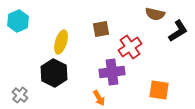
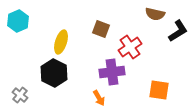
brown square: rotated 30 degrees clockwise
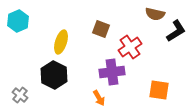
black L-shape: moved 2 px left
black hexagon: moved 2 px down
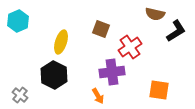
orange arrow: moved 1 px left, 2 px up
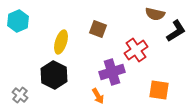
brown square: moved 3 px left
red cross: moved 6 px right, 3 px down
purple cross: rotated 10 degrees counterclockwise
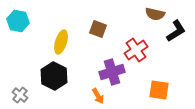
cyan hexagon: rotated 25 degrees counterclockwise
black hexagon: moved 1 px down
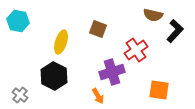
brown semicircle: moved 2 px left, 1 px down
black L-shape: moved 1 px left; rotated 15 degrees counterclockwise
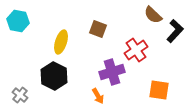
brown semicircle: rotated 30 degrees clockwise
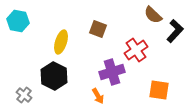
gray cross: moved 4 px right
